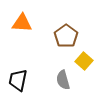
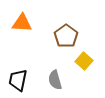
gray semicircle: moved 8 px left
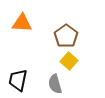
yellow square: moved 15 px left
gray semicircle: moved 4 px down
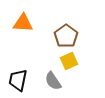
orange triangle: moved 1 px right
yellow square: rotated 24 degrees clockwise
gray semicircle: moved 2 px left, 3 px up; rotated 18 degrees counterclockwise
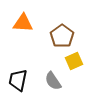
brown pentagon: moved 4 px left
yellow square: moved 5 px right
